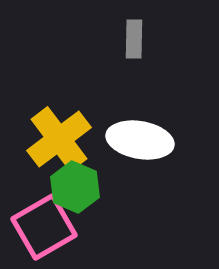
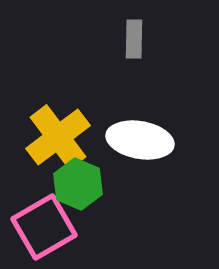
yellow cross: moved 1 px left, 2 px up
green hexagon: moved 3 px right, 3 px up
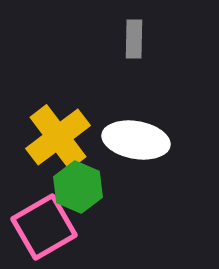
white ellipse: moved 4 px left
green hexagon: moved 3 px down
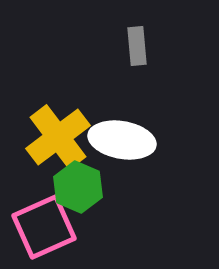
gray rectangle: moved 3 px right, 7 px down; rotated 6 degrees counterclockwise
white ellipse: moved 14 px left
pink square: rotated 6 degrees clockwise
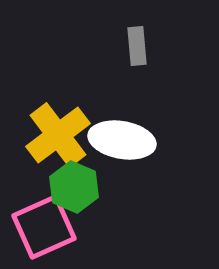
yellow cross: moved 2 px up
green hexagon: moved 4 px left
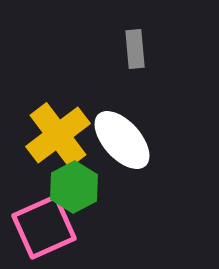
gray rectangle: moved 2 px left, 3 px down
white ellipse: rotated 38 degrees clockwise
green hexagon: rotated 9 degrees clockwise
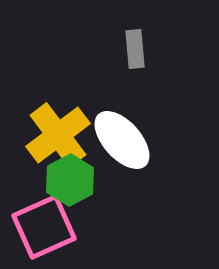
green hexagon: moved 4 px left, 7 px up
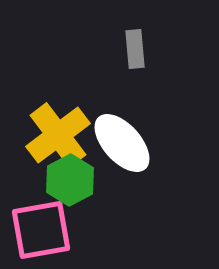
white ellipse: moved 3 px down
pink square: moved 3 px left, 3 px down; rotated 14 degrees clockwise
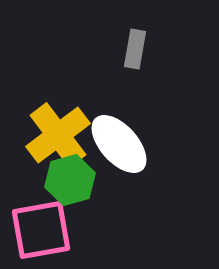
gray rectangle: rotated 15 degrees clockwise
white ellipse: moved 3 px left, 1 px down
green hexagon: rotated 12 degrees clockwise
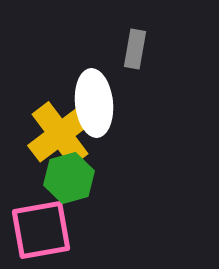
yellow cross: moved 2 px right, 1 px up
white ellipse: moved 25 px left, 41 px up; rotated 36 degrees clockwise
green hexagon: moved 1 px left, 2 px up
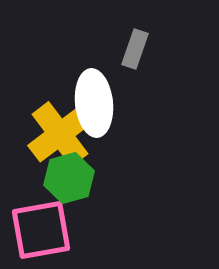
gray rectangle: rotated 9 degrees clockwise
